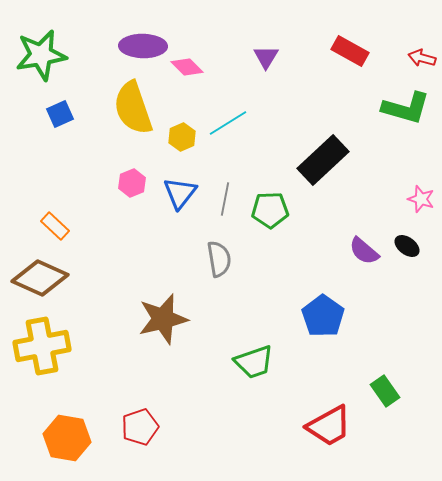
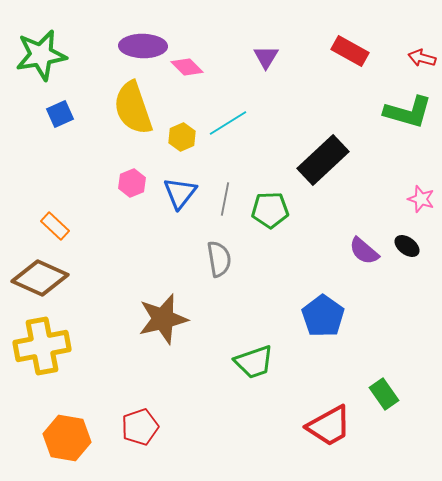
green L-shape: moved 2 px right, 4 px down
green rectangle: moved 1 px left, 3 px down
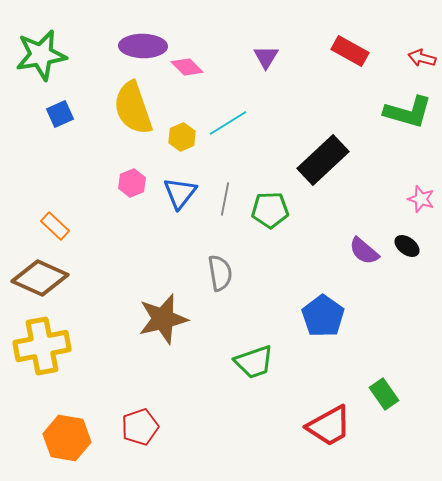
gray semicircle: moved 1 px right, 14 px down
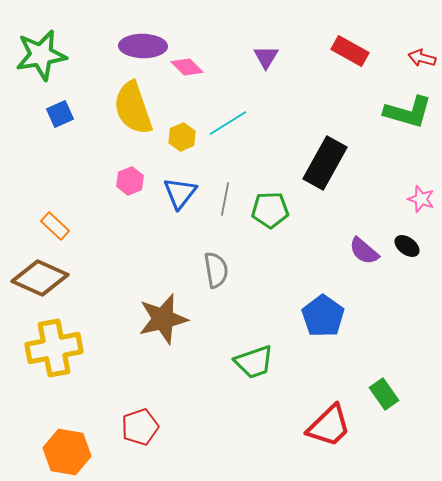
black rectangle: moved 2 px right, 3 px down; rotated 18 degrees counterclockwise
pink hexagon: moved 2 px left, 2 px up
gray semicircle: moved 4 px left, 3 px up
yellow cross: moved 12 px right, 2 px down
red trapezoid: rotated 15 degrees counterclockwise
orange hexagon: moved 14 px down
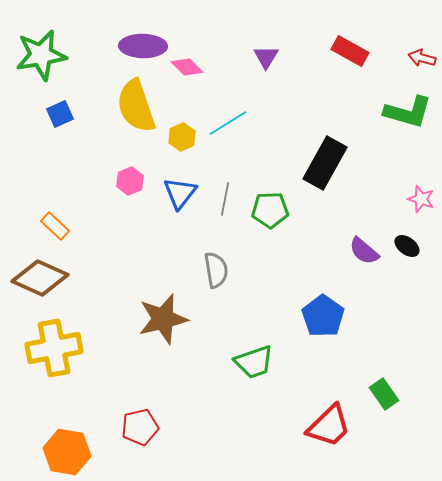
yellow semicircle: moved 3 px right, 2 px up
red pentagon: rotated 6 degrees clockwise
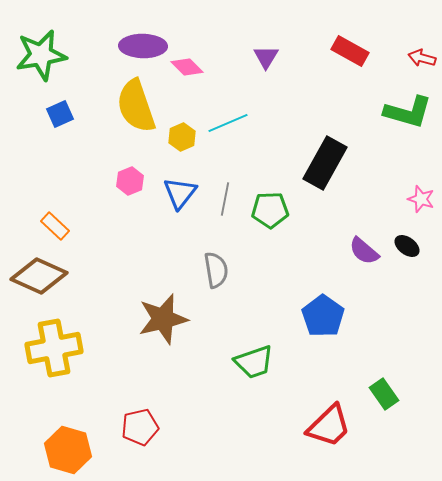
cyan line: rotated 9 degrees clockwise
brown diamond: moved 1 px left, 2 px up
orange hexagon: moved 1 px right, 2 px up; rotated 6 degrees clockwise
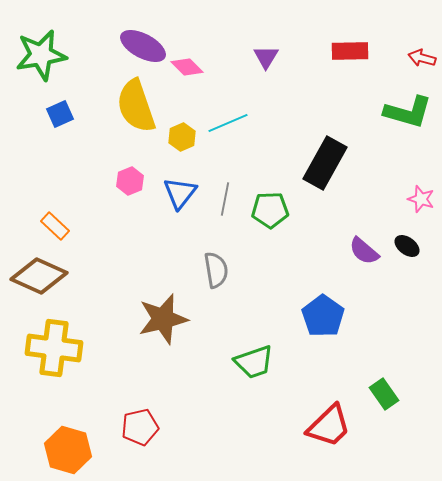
purple ellipse: rotated 27 degrees clockwise
red rectangle: rotated 30 degrees counterclockwise
yellow cross: rotated 18 degrees clockwise
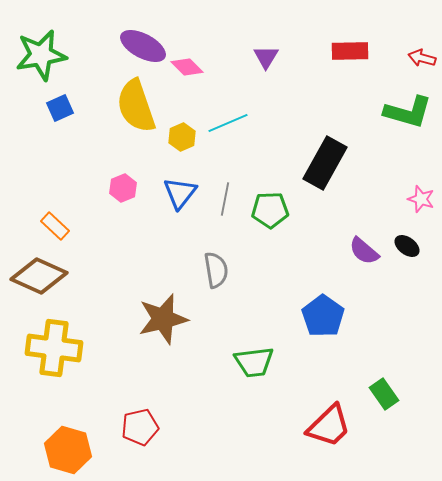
blue square: moved 6 px up
pink hexagon: moved 7 px left, 7 px down
green trapezoid: rotated 12 degrees clockwise
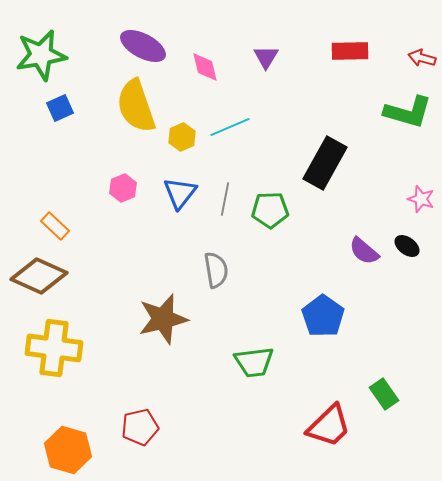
pink diamond: moved 18 px right; rotated 32 degrees clockwise
cyan line: moved 2 px right, 4 px down
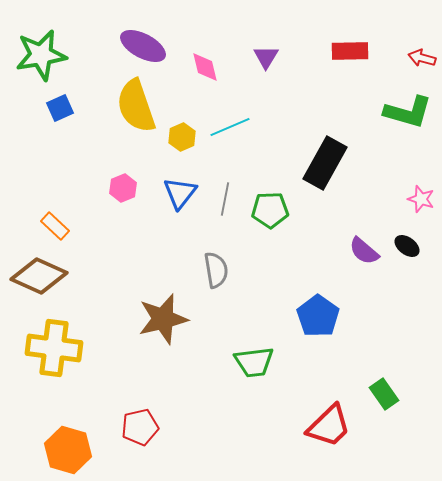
blue pentagon: moved 5 px left
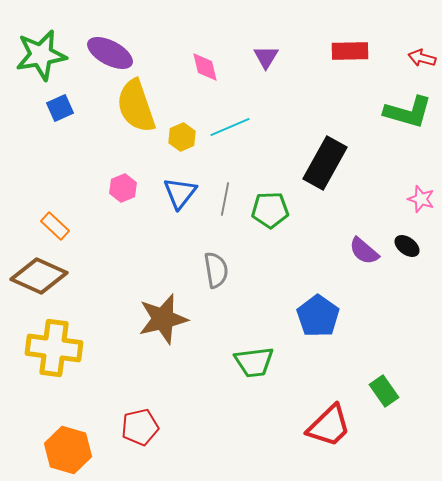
purple ellipse: moved 33 px left, 7 px down
green rectangle: moved 3 px up
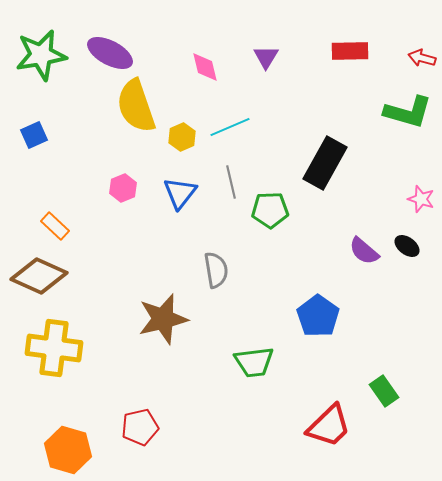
blue square: moved 26 px left, 27 px down
gray line: moved 6 px right, 17 px up; rotated 24 degrees counterclockwise
